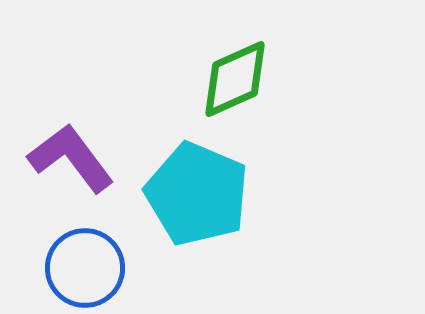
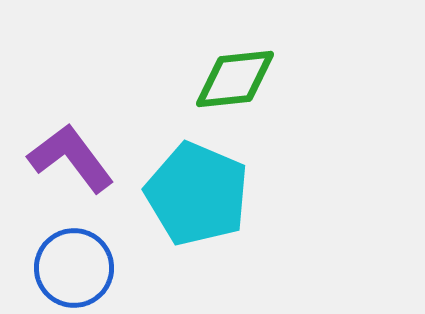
green diamond: rotated 18 degrees clockwise
blue circle: moved 11 px left
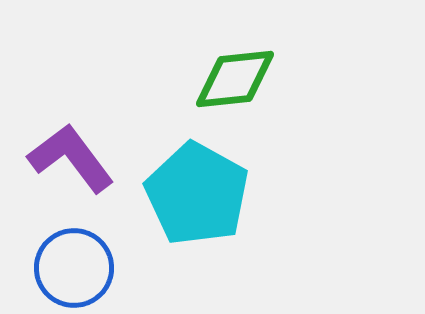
cyan pentagon: rotated 6 degrees clockwise
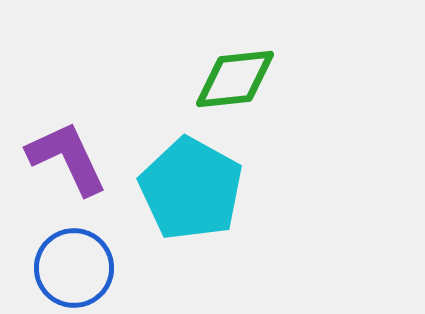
purple L-shape: moved 4 px left; rotated 12 degrees clockwise
cyan pentagon: moved 6 px left, 5 px up
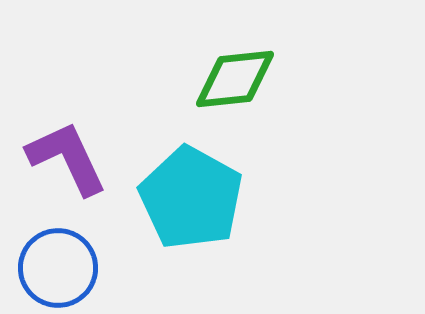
cyan pentagon: moved 9 px down
blue circle: moved 16 px left
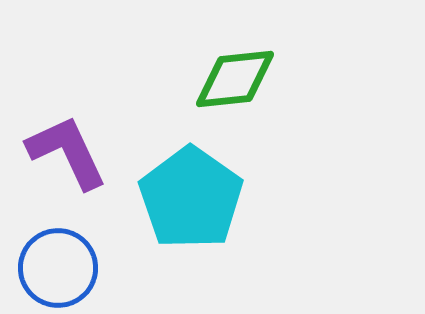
purple L-shape: moved 6 px up
cyan pentagon: rotated 6 degrees clockwise
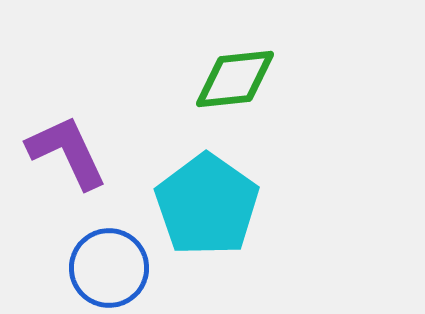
cyan pentagon: moved 16 px right, 7 px down
blue circle: moved 51 px right
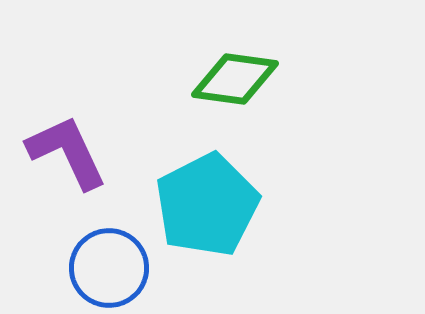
green diamond: rotated 14 degrees clockwise
cyan pentagon: rotated 10 degrees clockwise
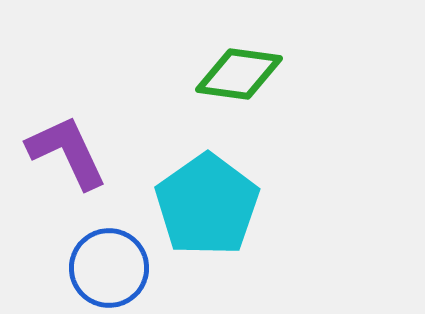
green diamond: moved 4 px right, 5 px up
cyan pentagon: rotated 8 degrees counterclockwise
